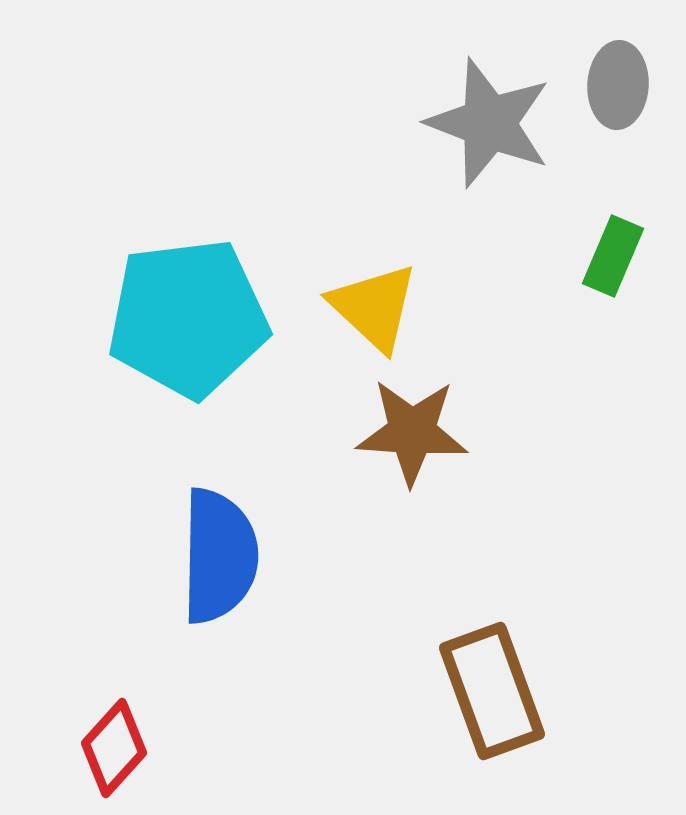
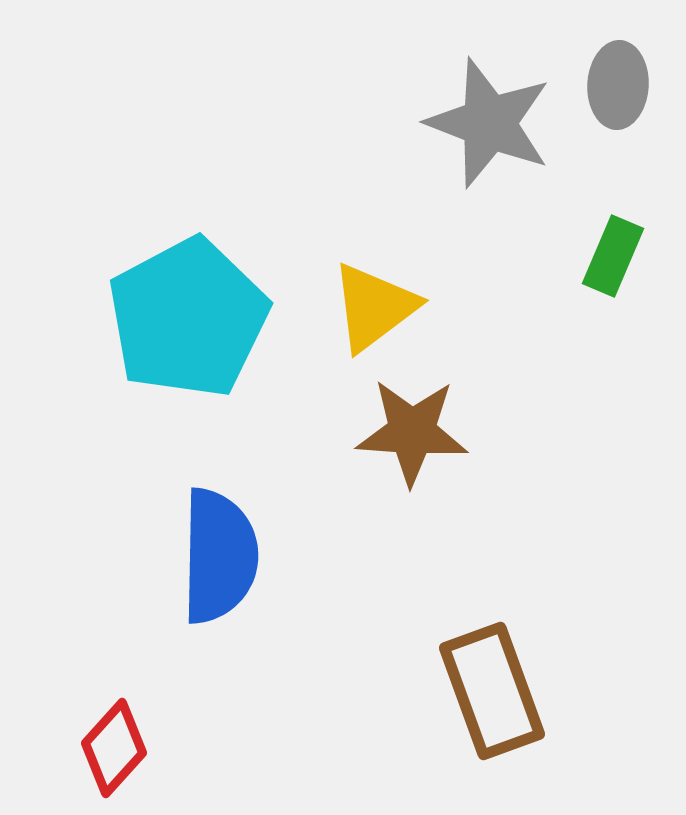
yellow triangle: rotated 40 degrees clockwise
cyan pentagon: rotated 21 degrees counterclockwise
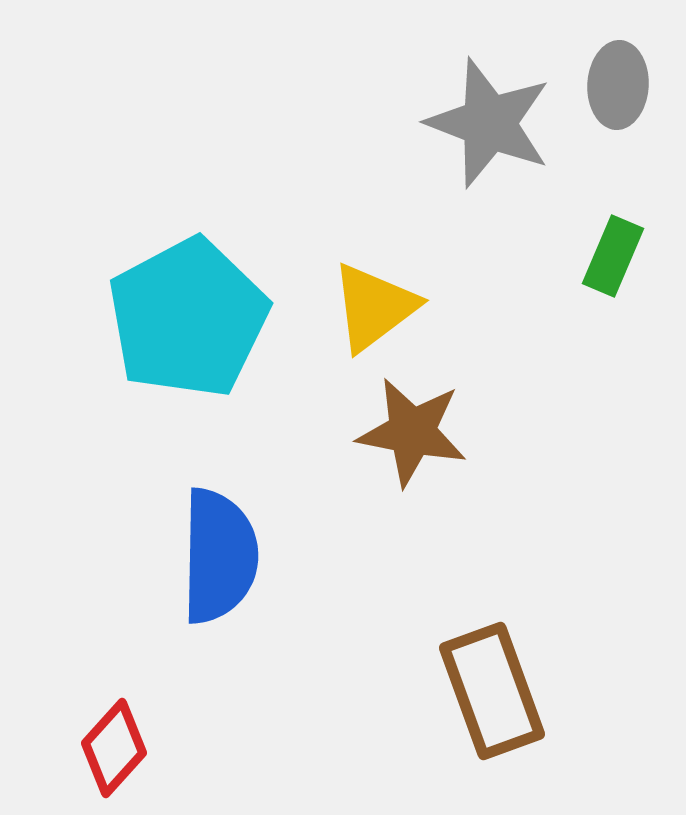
brown star: rotated 7 degrees clockwise
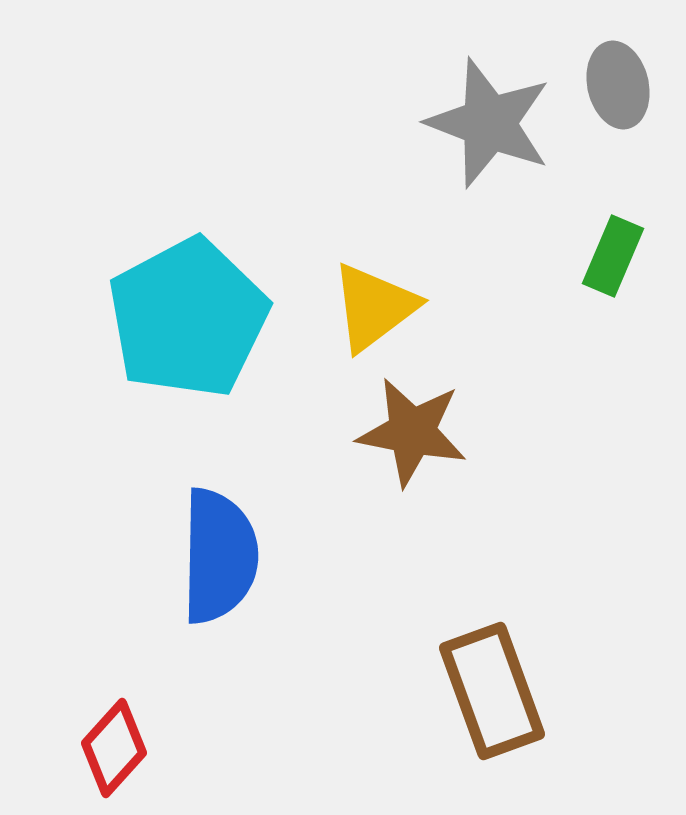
gray ellipse: rotated 16 degrees counterclockwise
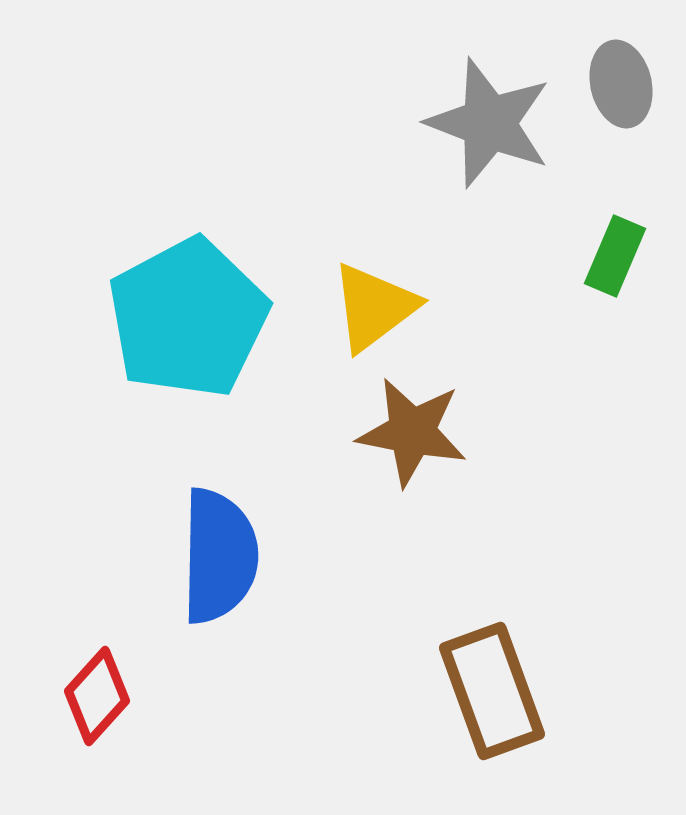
gray ellipse: moved 3 px right, 1 px up
green rectangle: moved 2 px right
red diamond: moved 17 px left, 52 px up
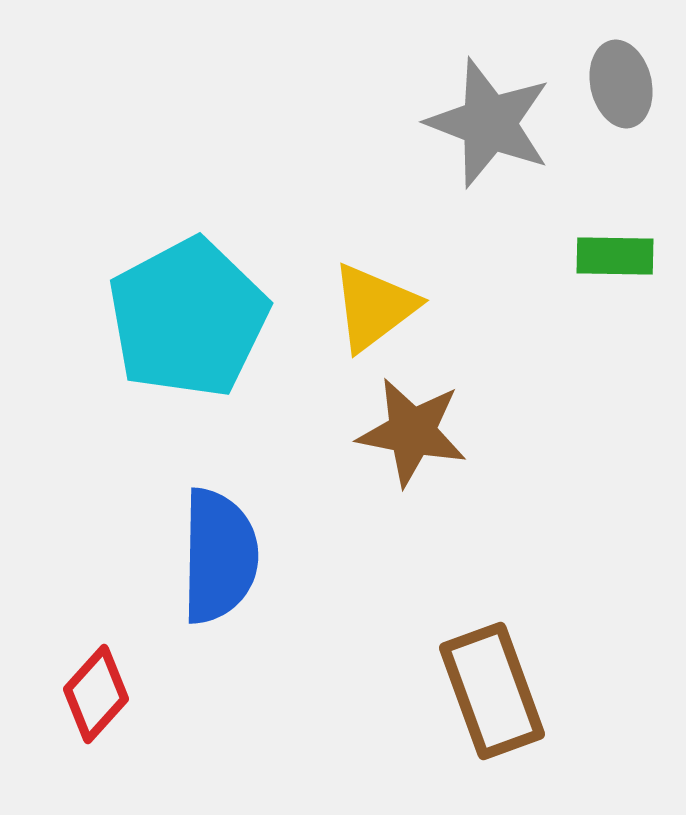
green rectangle: rotated 68 degrees clockwise
red diamond: moved 1 px left, 2 px up
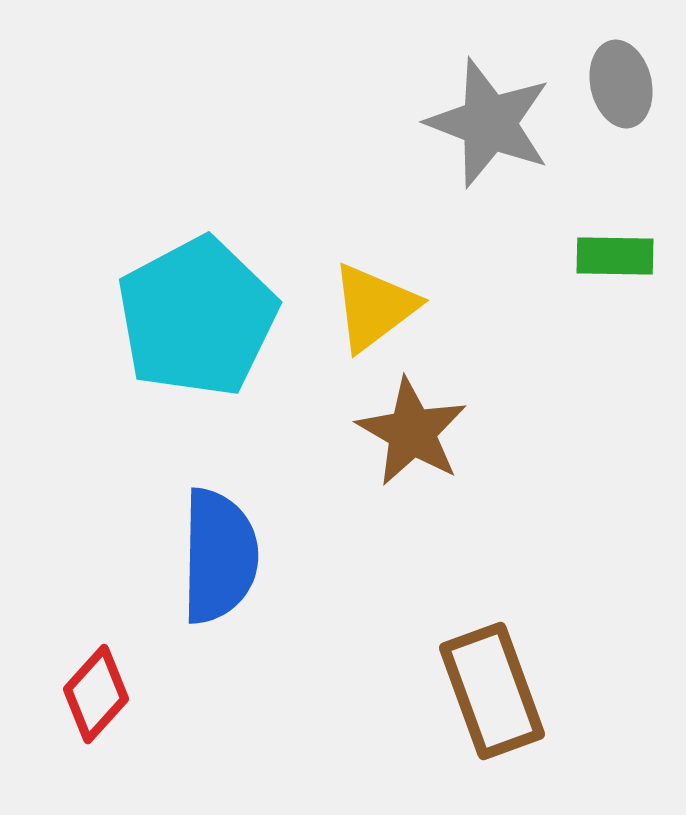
cyan pentagon: moved 9 px right, 1 px up
brown star: rotated 19 degrees clockwise
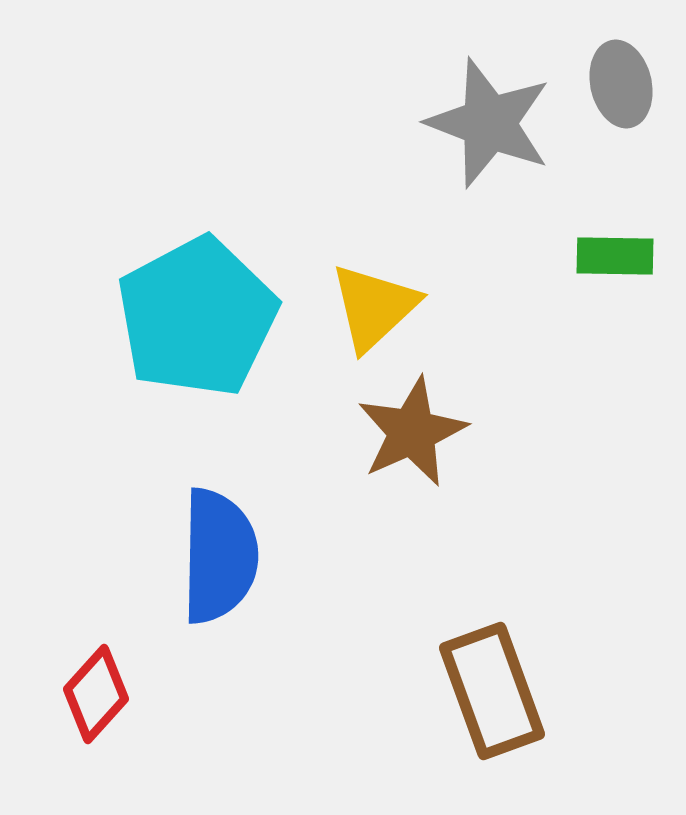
yellow triangle: rotated 6 degrees counterclockwise
brown star: rotated 18 degrees clockwise
